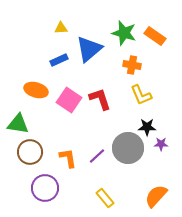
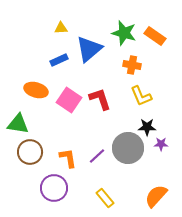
yellow L-shape: moved 1 px down
purple circle: moved 9 px right
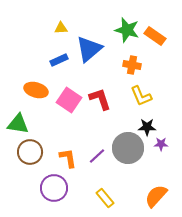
green star: moved 3 px right, 3 px up
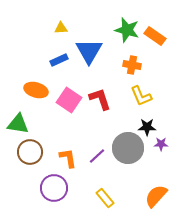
blue triangle: moved 2 px down; rotated 20 degrees counterclockwise
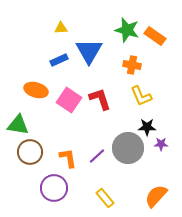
green triangle: moved 1 px down
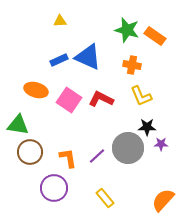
yellow triangle: moved 1 px left, 7 px up
blue triangle: moved 1 px left, 6 px down; rotated 36 degrees counterclockwise
red L-shape: moved 1 px right; rotated 45 degrees counterclockwise
orange semicircle: moved 7 px right, 4 px down
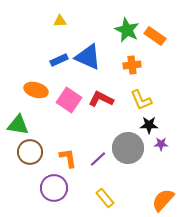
green star: rotated 10 degrees clockwise
orange cross: rotated 18 degrees counterclockwise
yellow L-shape: moved 4 px down
black star: moved 2 px right, 2 px up
purple line: moved 1 px right, 3 px down
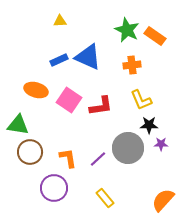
red L-shape: moved 7 px down; rotated 145 degrees clockwise
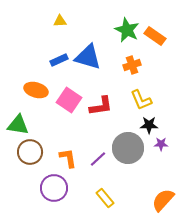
blue triangle: rotated 8 degrees counterclockwise
orange cross: rotated 12 degrees counterclockwise
